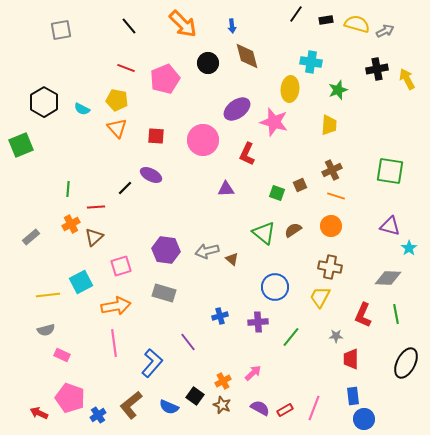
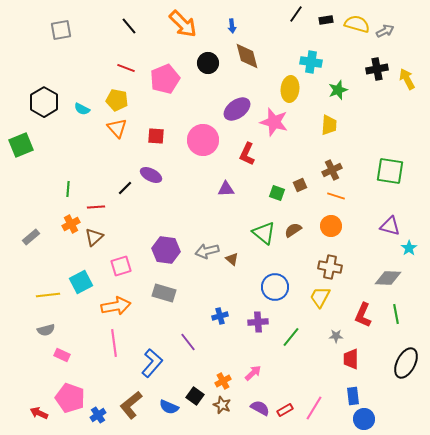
pink line at (314, 408): rotated 10 degrees clockwise
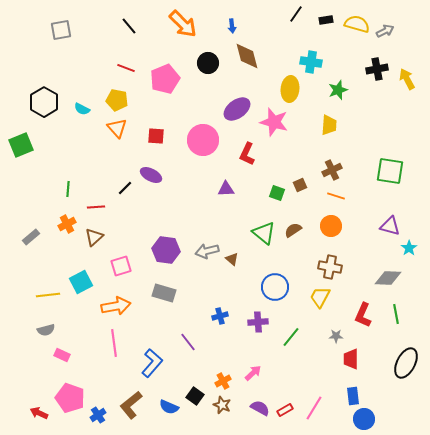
orange cross at (71, 224): moved 4 px left
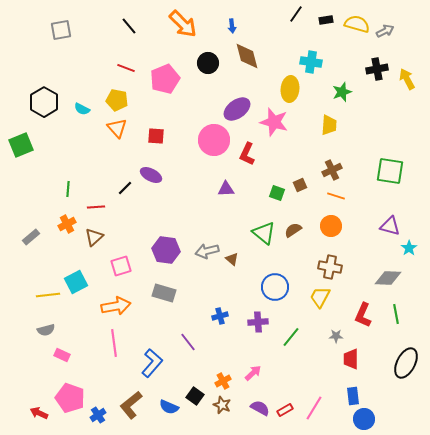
green star at (338, 90): moved 4 px right, 2 px down
pink circle at (203, 140): moved 11 px right
cyan square at (81, 282): moved 5 px left
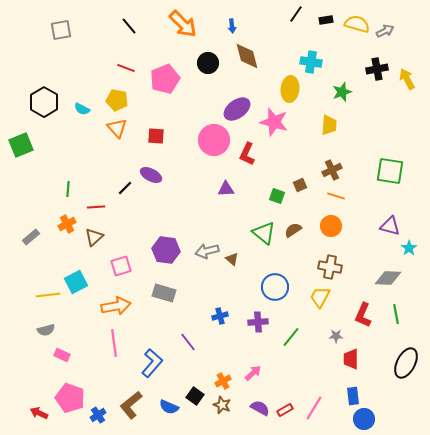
green square at (277, 193): moved 3 px down
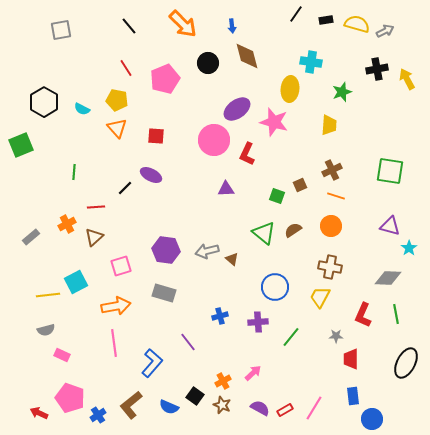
red line at (126, 68): rotated 36 degrees clockwise
green line at (68, 189): moved 6 px right, 17 px up
blue circle at (364, 419): moved 8 px right
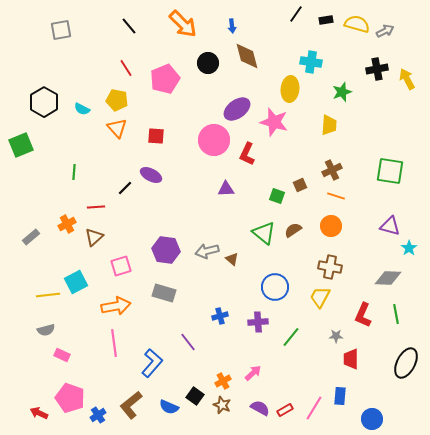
blue rectangle at (353, 396): moved 13 px left; rotated 12 degrees clockwise
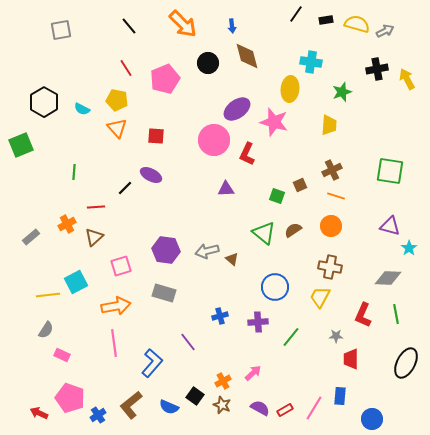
gray semicircle at (46, 330): rotated 42 degrees counterclockwise
